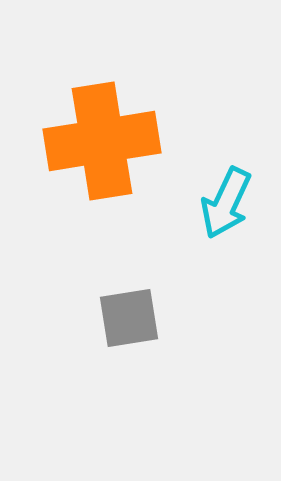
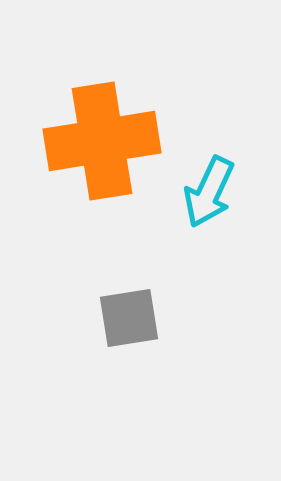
cyan arrow: moved 17 px left, 11 px up
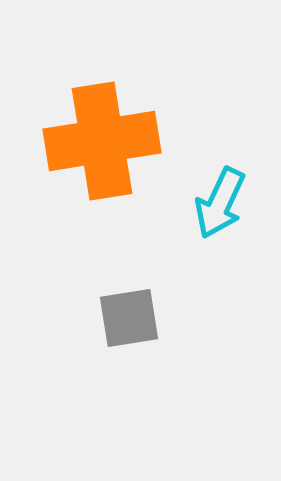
cyan arrow: moved 11 px right, 11 px down
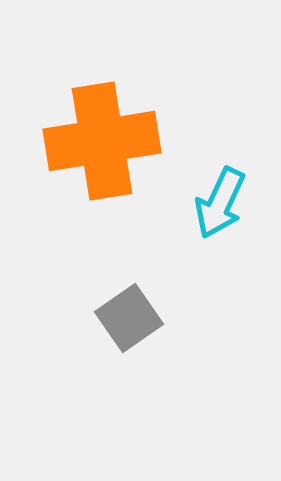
gray square: rotated 26 degrees counterclockwise
